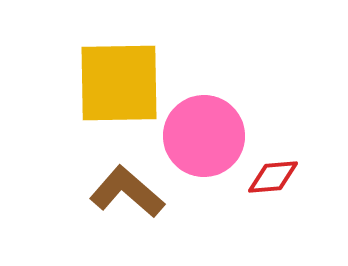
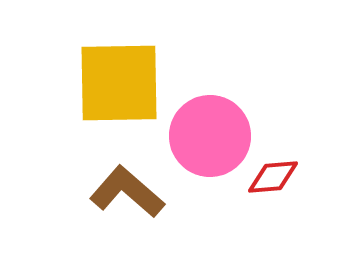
pink circle: moved 6 px right
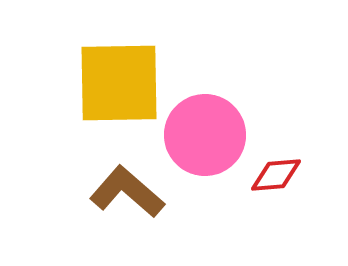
pink circle: moved 5 px left, 1 px up
red diamond: moved 3 px right, 2 px up
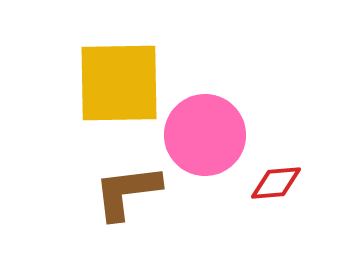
red diamond: moved 8 px down
brown L-shape: rotated 48 degrees counterclockwise
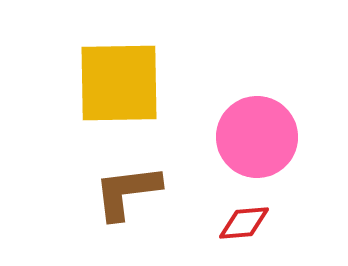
pink circle: moved 52 px right, 2 px down
red diamond: moved 32 px left, 40 px down
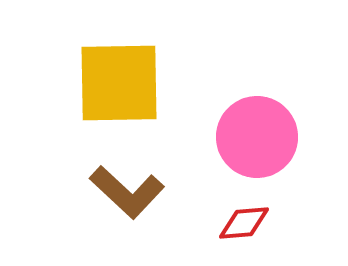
brown L-shape: rotated 130 degrees counterclockwise
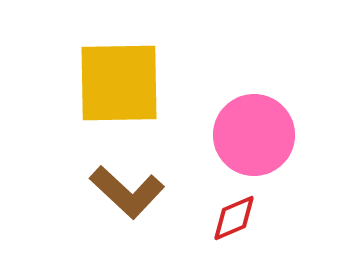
pink circle: moved 3 px left, 2 px up
red diamond: moved 10 px left, 5 px up; rotated 18 degrees counterclockwise
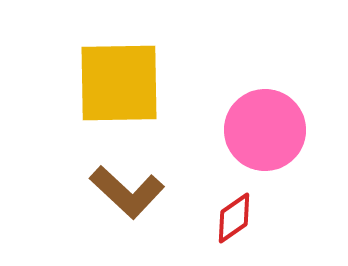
pink circle: moved 11 px right, 5 px up
red diamond: rotated 12 degrees counterclockwise
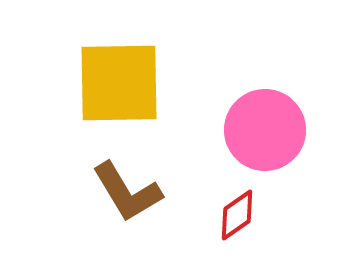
brown L-shape: rotated 16 degrees clockwise
red diamond: moved 3 px right, 3 px up
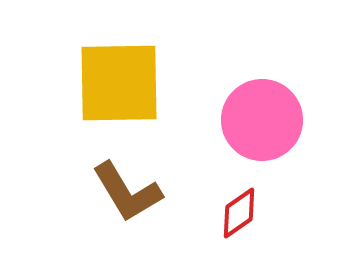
pink circle: moved 3 px left, 10 px up
red diamond: moved 2 px right, 2 px up
